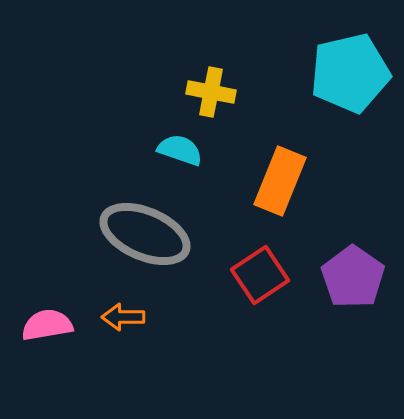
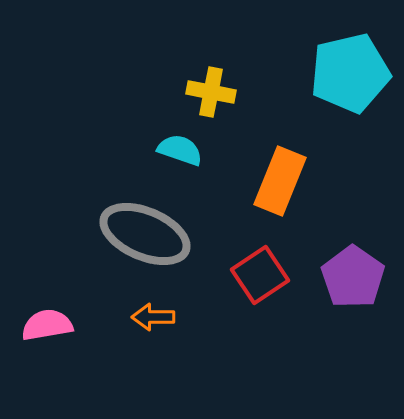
orange arrow: moved 30 px right
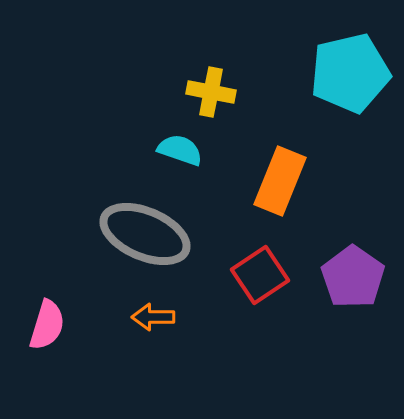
pink semicircle: rotated 117 degrees clockwise
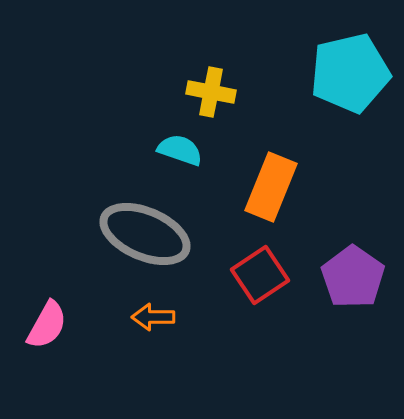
orange rectangle: moved 9 px left, 6 px down
pink semicircle: rotated 12 degrees clockwise
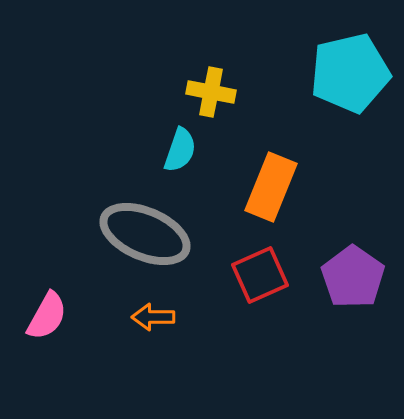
cyan semicircle: rotated 90 degrees clockwise
red square: rotated 10 degrees clockwise
pink semicircle: moved 9 px up
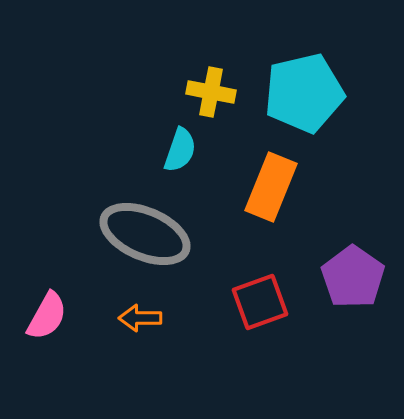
cyan pentagon: moved 46 px left, 20 px down
red square: moved 27 px down; rotated 4 degrees clockwise
orange arrow: moved 13 px left, 1 px down
